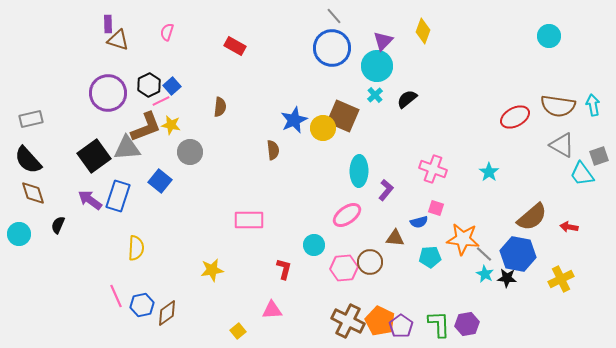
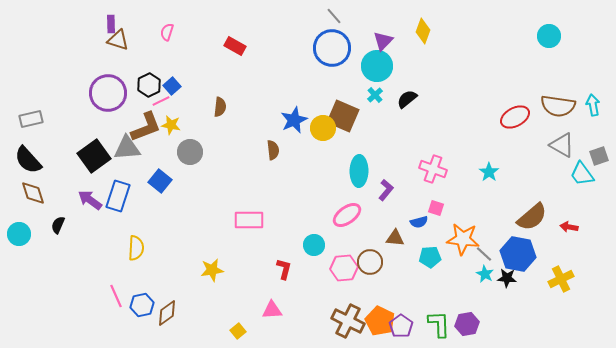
purple rectangle at (108, 24): moved 3 px right
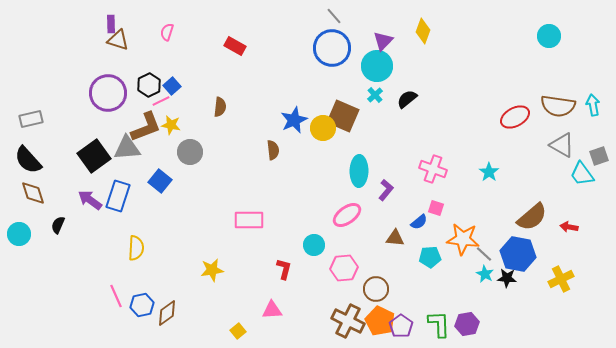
blue semicircle at (419, 222): rotated 24 degrees counterclockwise
brown circle at (370, 262): moved 6 px right, 27 px down
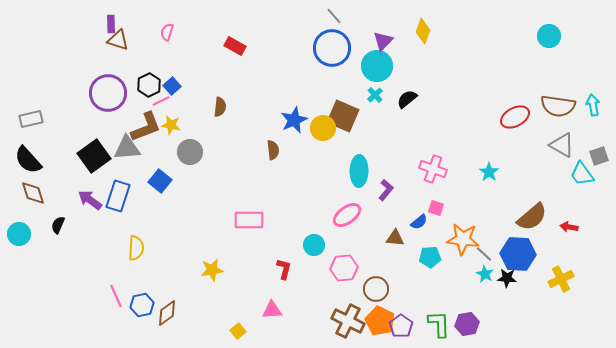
blue hexagon at (518, 254): rotated 8 degrees counterclockwise
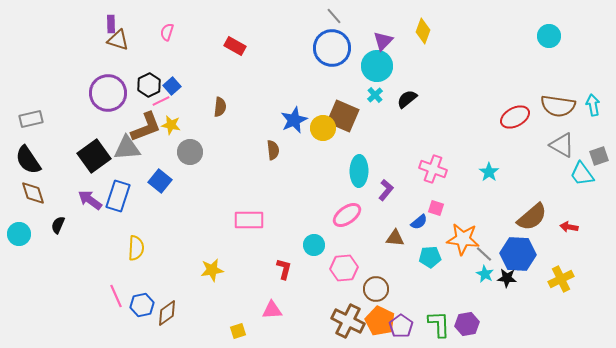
black semicircle at (28, 160): rotated 8 degrees clockwise
yellow square at (238, 331): rotated 21 degrees clockwise
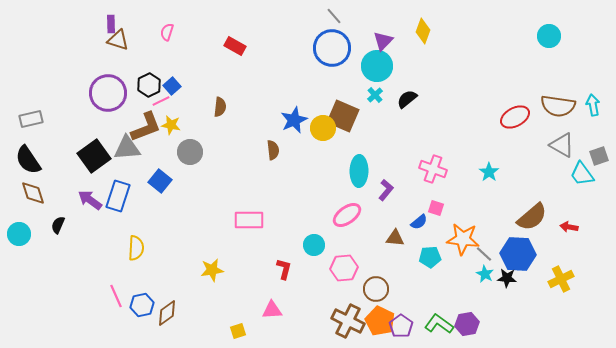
green L-shape at (439, 324): rotated 52 degrees counterclockwise
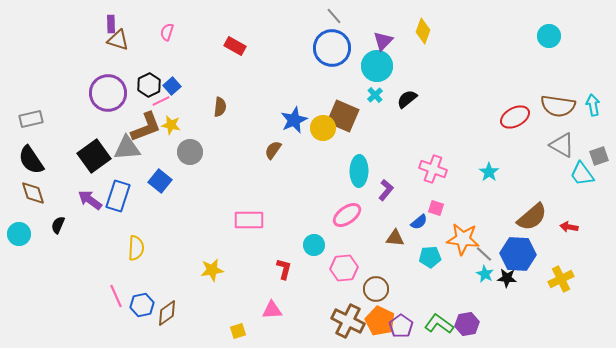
brown semicircle at (273, 150): rotated 138 degrees counterclockwise
black semicircle at (28, 160): moved 3 px right
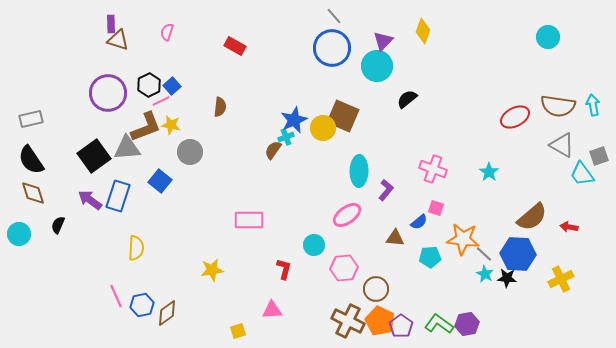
cyan circle at (549, 36): moved 1 px left, 1 px down
cyan cross at (375, 95): moved 89 px left, 42 px down; rotated 21 degrees clockwise
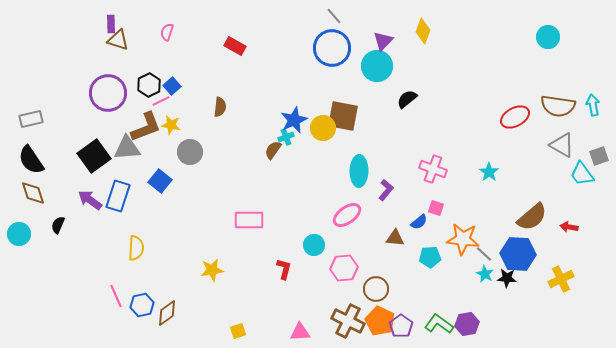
brown square at (343, 116): rotated 12 degrees counterclockwise
pink triangle at (272, 310): moved 28 px right, 22 px down
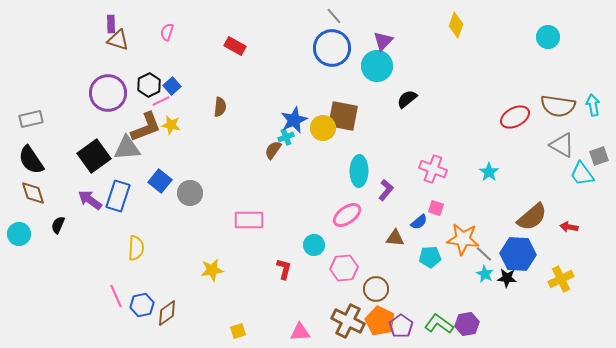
yellow diamond at (423, 31): moved 33 px right, 6 px up
gray circle at (190, 152): moved 41 px down
